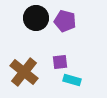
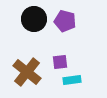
black circle: moved 2 px left, 1 px down
brown cross: moved 3 px right
cyan rectangle: rotated 24 degrees counterclockwise
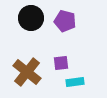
black circle: moved 3 px left, 1 px up
purple square: moved 1 px right, 1 px down
cyan rectangle: moved 3 px right, 2 px down
